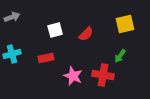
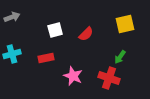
green arrow: moved 1 px down
red cross: moved 6 px right, 3 px down; rotated 10 degrees clockwise
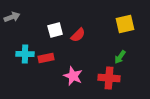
red semicircle: moved 8 px left, 1 px down
cyan cross: moved 13 px right; rotated 18 degrees clockwise
red cross: rotated 15 degrees counterclockwise
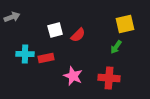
green arrow: moved 4 px left, 10 px up
